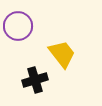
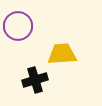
yellow trapezoid: rotated 56 degrees counterclockwise
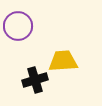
yellow trapezoid: moved 1 px right, 7 px down
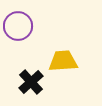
black cross: moved 4 px left, 2 px down; rotated 25 degrees counterclockwise
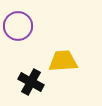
black cross: rotated 20 degrees counterclockwise
